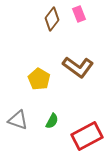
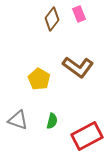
green semicircle: rotated 14 degrees counterclockwise
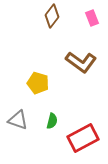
pink rectangle: moved 13 px right, 4 px down
brown diamond: moved 3 px up
brown L-shape: moved 3 px right, 5 px up
yellow pentagon: moved 1 px left, 4 px down; rotated 15 degrees counterclockwise
red rectangle: moved 4 px left, 2 px down
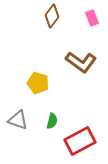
red rectangle: moved 3 px left, 3 px down
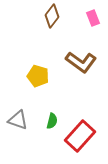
pink rectangle: moved 1 px right
yellow pentagon: moved 7 px up
red rectangle: moved 5 px up; rotated 20 degrees counterclockwise
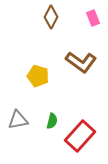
brown diamond: moved 1 px left, 1 px down; rotated 10 degrees counterclockwise
gray triangle: rotated 30 degrees counterclockwise
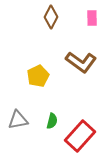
pink rectangle: moved 1 px left; rotated 21 degrees clockwise
yellow pentagon: rotated 30 degrees clockwise
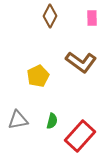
brown diamond: moved 1 px left, 1 px up
